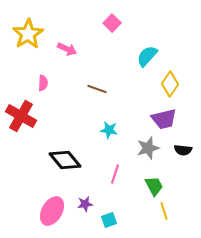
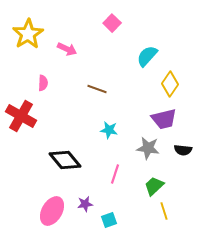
gray star: rotated 25 degrees clockwise
green trapezoid: rotated 105 degrees counterclockwise
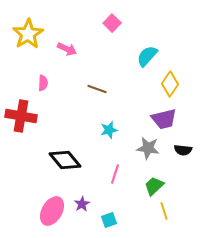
red cross: rotated 20 degrees counterclockwise
cyan star: rotated 24 degrees counterclockwise
purple star: moved 3 px left; rotated 21 degrees counterclockwise
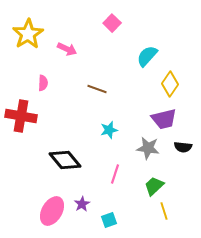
black semicircle: moved 3 px up
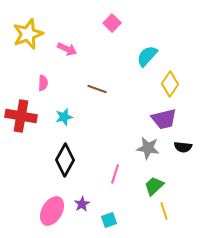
yellow star: rotated 12 degrees clockwise
cyan star: moved 45 px left, 13 px up
black diamond: rotated 68 degrees clockwise
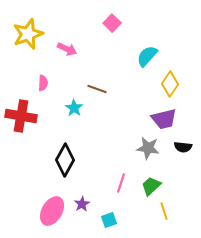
cyan star: moved 10 px right, 9 px up; rotated 24 degrees counterclockwise
pink line: moved 6 px right, 9 px down
green trapezoid: moved 3 px left
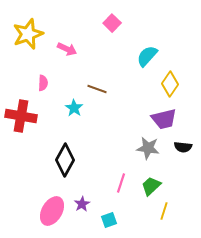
yellow line: rotated 36 degrees clockwise
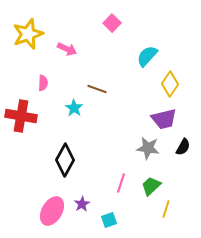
black semicircle: rotated 66 degrees counterclockwise
yellow line: moved 2 px right, 2 px up
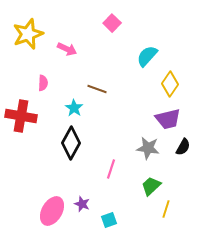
purple trapezoid: moved 4 px right
black diamond: moved 6 px right, 17 px up
pink line: moved 10 px left, 14 px up
purple star: rotated 21 degrees counterclockwise
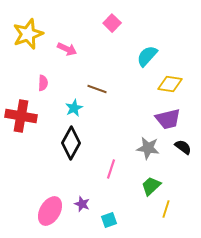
yellow diamond: rotated 65 degrees clockwise
cyan star: rotated 12 degrees clockwise
black semicircle: rotated 84 degrees counterclockwise
pink ellipse: moved 2 px left
